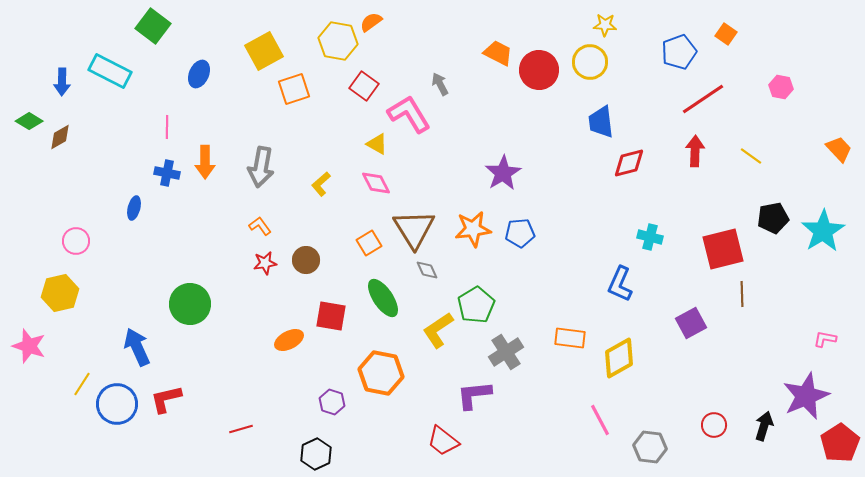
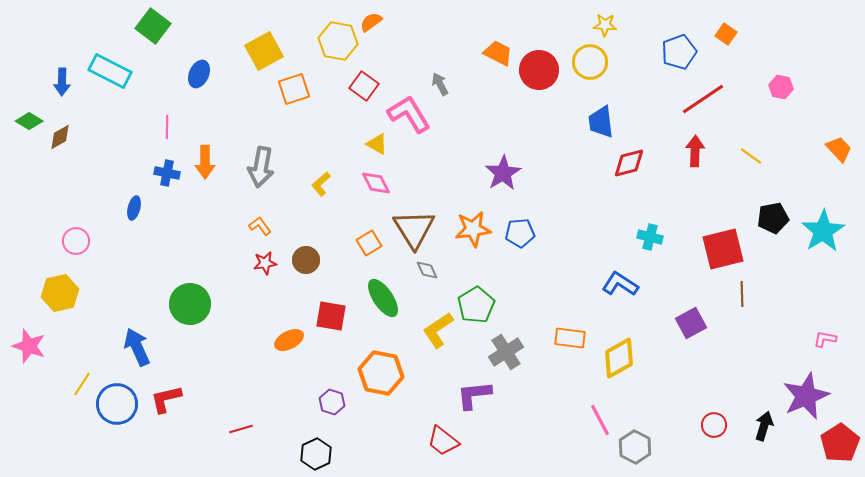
blue L-shape at (620, 284): rotated 99 degrees clockwise
gray hexagon at (650, 447): moved 15 px left; rotated 20 degrees clockwise
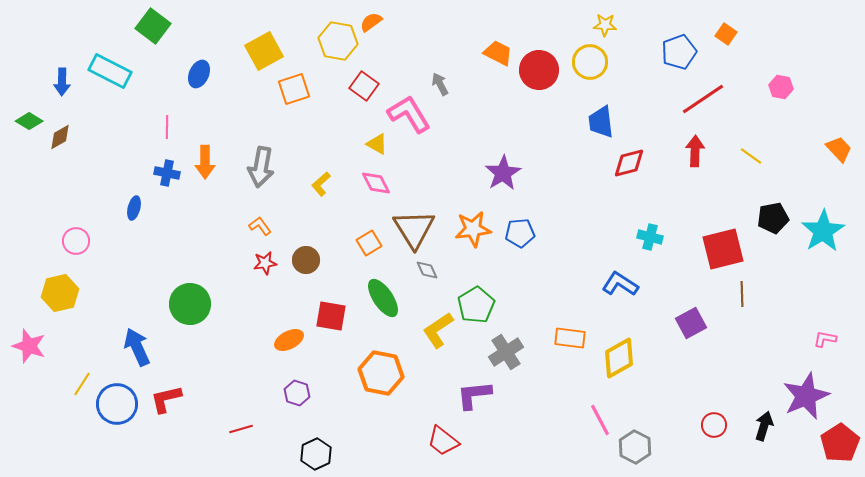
purple hexagon at (332, 402): moved 35 px left, 9 px up
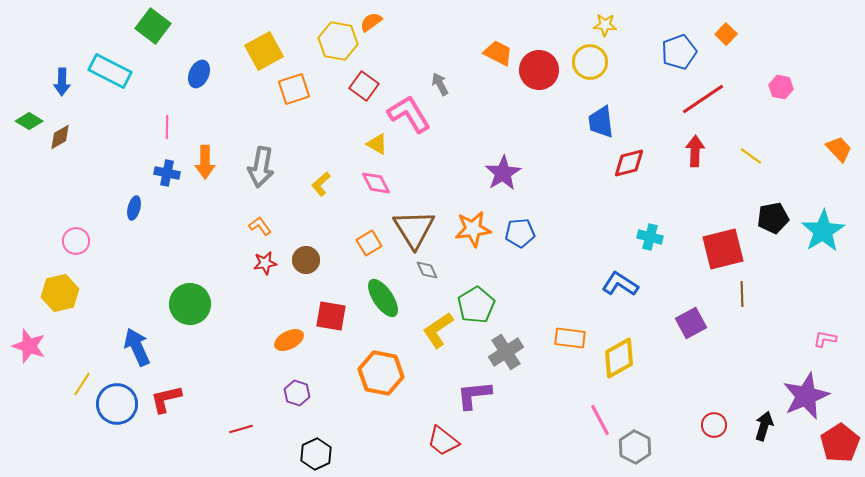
orange square at (726, 34): rotated 10 degrees clockwise
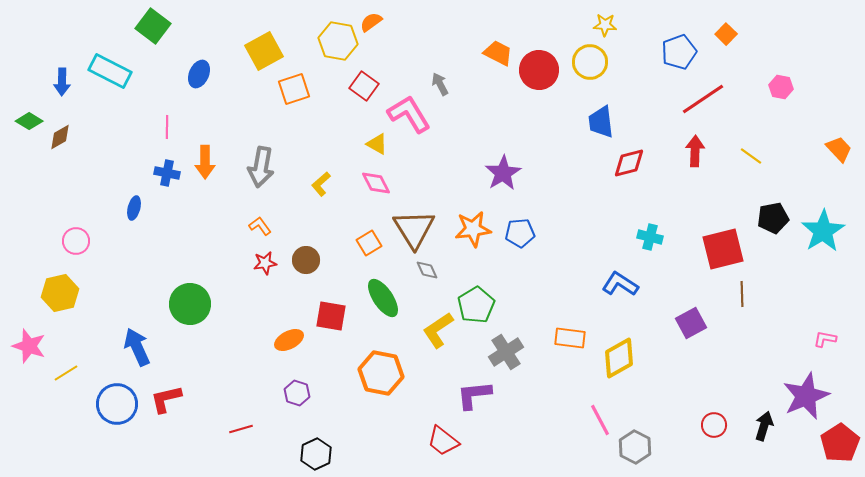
yellow line at (82, 384): moved 16 px left, 11 px up; rotated 25 degrees clockwise
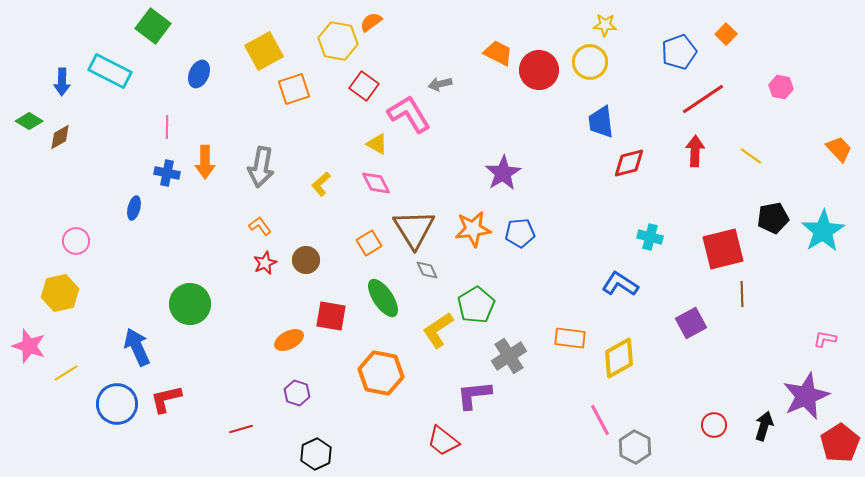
gray arrow at (440, 84): rotated 75 degrees counterclockwise
red star at (265, 263): rotated 15 degrees counterclockwise
gray cross at (506, 352): moved 3 px right, 4 px down
